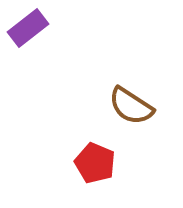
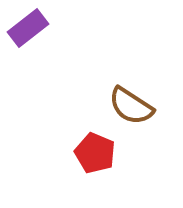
red pentagon: moved 10 px up
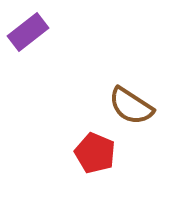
purple rectangle: moved 4 px down
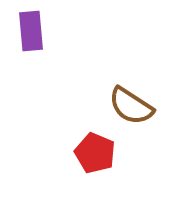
purple rectangle: moved 3 px right, 1 px up; rotated 57 degrees counterclockwise
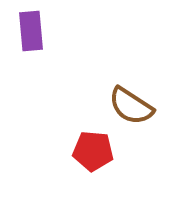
red pentagon: moved 2 px left, 2 px up; rotated 18 degrees counterclockwise
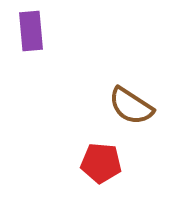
red pentagon: moved 8 px right, 12 px down
